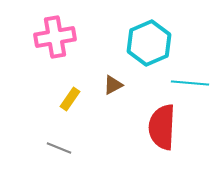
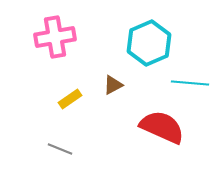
yellow rectangle: rotated 20 degrees clockwise
red semicircle: rotated 111 degrees clockwise
gray line: moved 1 px right, 1 px down
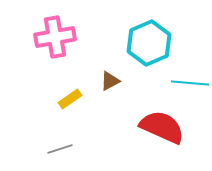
brown triangle: moved 3 px left, 4 px up
gray line: rotated 40 degrees counterclockwise
